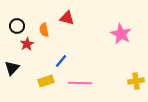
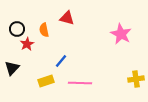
black circle: moved 3 px down
yellow cross: moved 2 px up
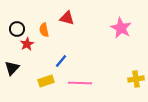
pink star: moved 6 px up
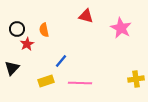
red triangle: moved 19 px right, 2 px up
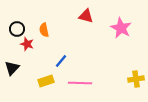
red star: rotated 24 degrees counterclockwise
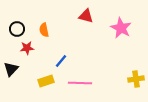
red star: moved 4 px down; rotated 24 degrees counterclockwise
black triangle: moved 1 px left, 1 px down
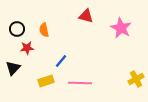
black triangle: moved 2 px right, 1 px up
yellow cross: rotated 21 degrees counterclockwise
